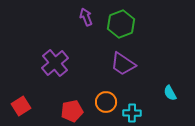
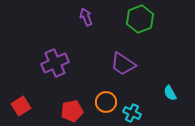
green hexagon: moved 19 px right, 5 px up
purple cross: rotated 16 degrees clockwise
cyan cross: rotated 24 degrees clockwise
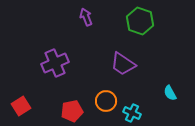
green hexagon: moved 2 px down; rotated 20 degrees counterclockwise
orange circle: moved 1 px up
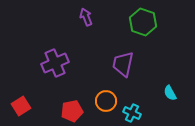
green hexagon: moved 3 px right, 1 px down
purple trapezoid: rotated 68 degrees clockwise
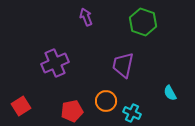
purple trapezoid: moved 1 px down
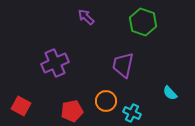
purple arrow: rotated 24 degrees counterclockwise
cyan semicircle: rotated 14 degrees counterclockwise
red square: rotated 30 degrees counterclockwise
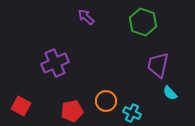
purple trapezoid: moved 35 px right
